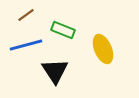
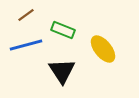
yellow ellipse: rotated 16 degrees counterclockwise
black triangle: moved 7 px right
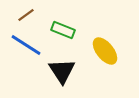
blue line: rotated 48 degrees clockwise
yellow ellipse: moved 2 px right, 2 px down
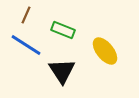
brown line: rotated 30 degrees counterclockwise
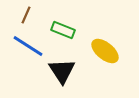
blue line: moved 2 px right, 1 px down
yellow ellipse: rotated 12 degrees counterclockwise
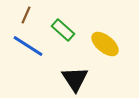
green rectangle: rotated 20 degrees clockwise
yellow ellipse: moved 7 px up
black triangle: moved 13 px right, 8 px down
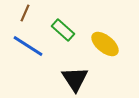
brown line: moved 1 px left, 2 px up
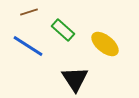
brown line: moved 4 px right, 1 px up; rotated 48 degrees clockwise
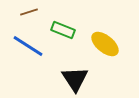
green rectangle: rotated 20 degrees counterclockwise
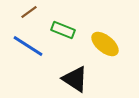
brown line: rotated 18 degrees counterclockwise
black triangle: rotated 24 degrees counterclockwise
